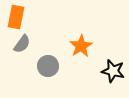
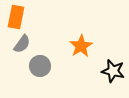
gray circle: moved 8 px left
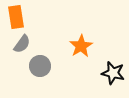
orange rectangle: rotated 20 degrees counterclockwise
black star: moved 2 px down
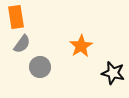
gray circle: moved 1 px down
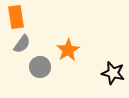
orange star: moved 13 px left, 4 px down
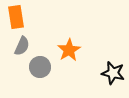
gray semicircle: moved 2 px down; rotated 12 degrees counterclockwise
orange star: moved 1 px right
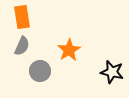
orange rectangle: moved 6 px right
gray circle: moved 4 px down
black star: moved 1 px left, 1 px up
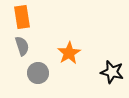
gray semicircle: rotated 42 degrees counterclockwise
orange star: moved 3 px down
gray circle: moved 2 px left, 2 px down
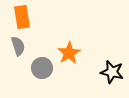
gray semicircle: moved 4 px left
gray circle: moved 4 px right, 5 px up
